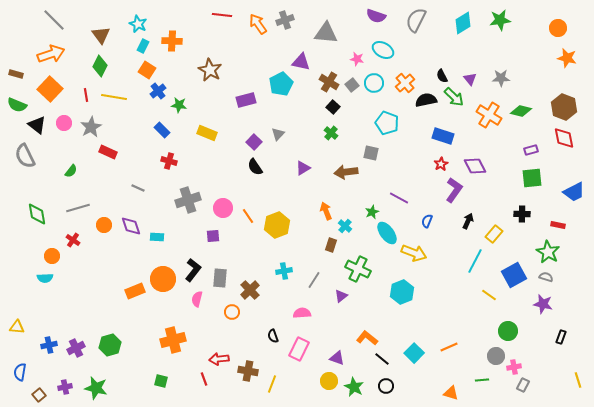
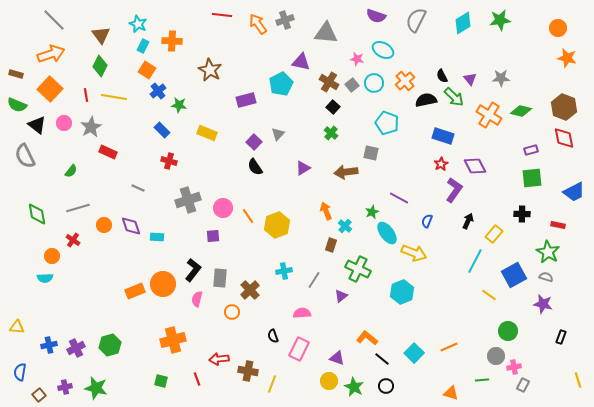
orange cross at (405, 83): moved 2 px up
orange circle at (163, 279): moved 5 px down
red line at (204, 379): moved 7 px left
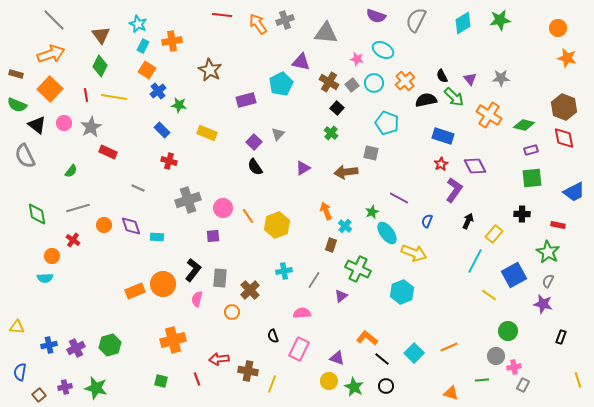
orange cross at (172, 41): rotated 12 degrees counterclockwise
black square at (333, 107): moved 4 px right, 1 px down
green diamond at (521, 111): moved 3 px right, 14 px down
gray semicircle at (546, 277): moved 2 px right, 4 px down; rotated 80 degrees counterclockwise
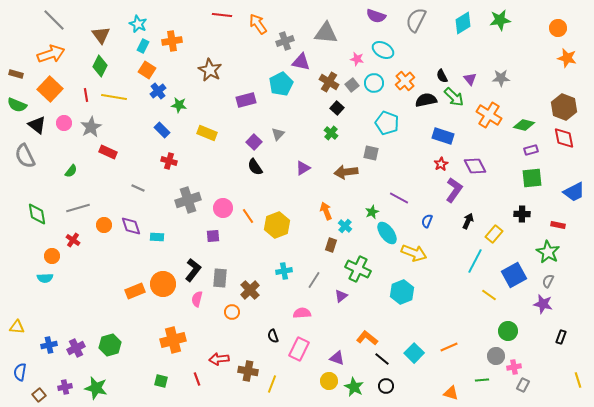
gray cross at (285, 20): moved 21 px down
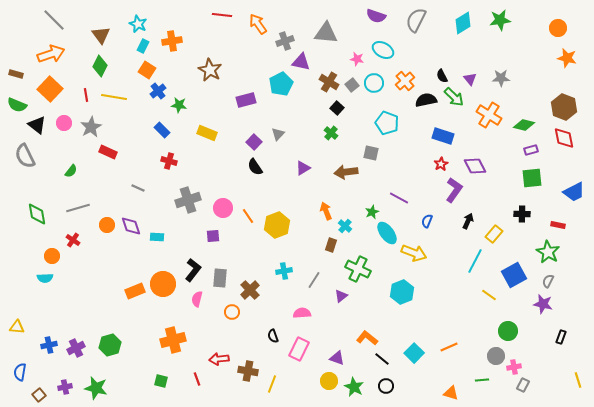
orange circle at (104, 225): moved 3 px right
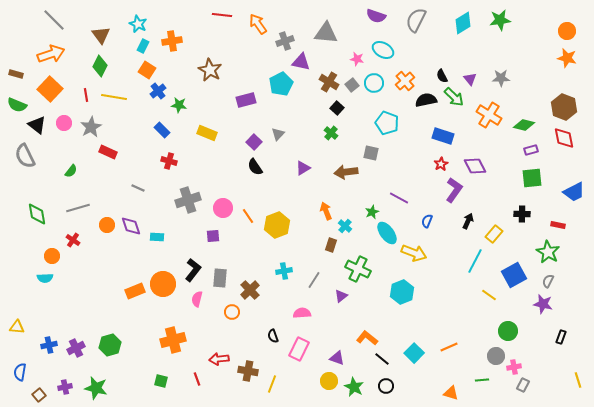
orange circle at (558, 28): moved 9 px right, 3 px down
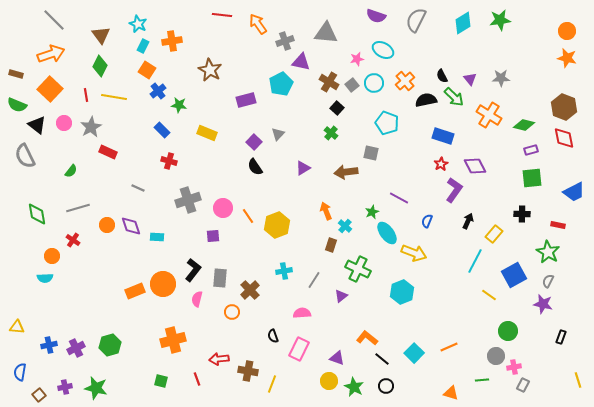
pink star at (357, 59): rotated 24 degrees counterclockwise
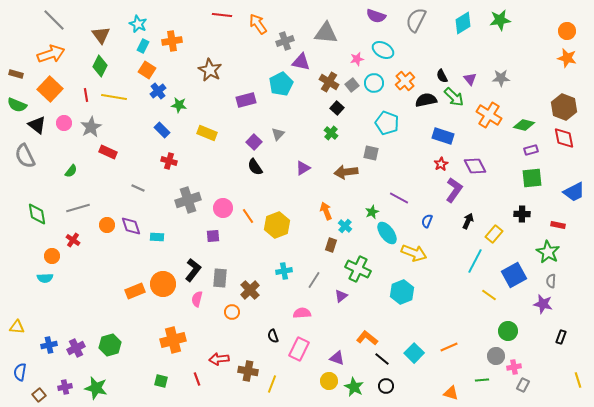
gray semicircle at (548, 281): moved 3 px right; rotated 24 degrees counterclockwise
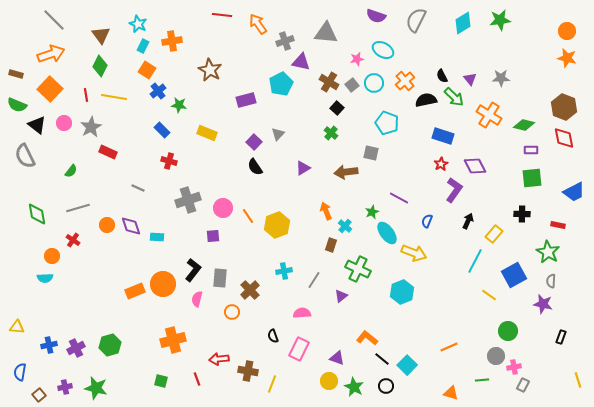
purple rectangle at (531, 150): rotated 16 degrees clockwise
cyan square at (414, 353): moved 7 px left, 12 px down
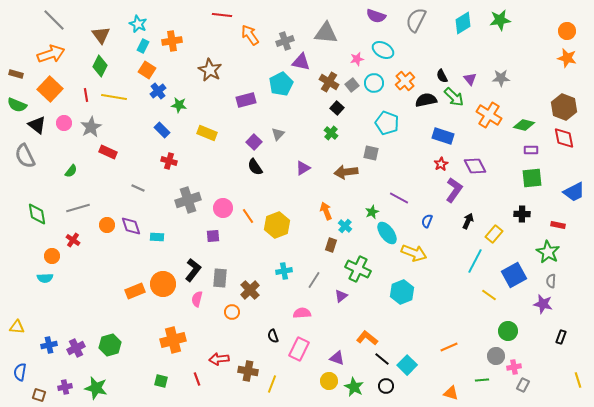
orange arrow at (258, 24): moved 8 px left, 11 px down
brown square at (39, 395): rotated 32 degrees counterclockwise
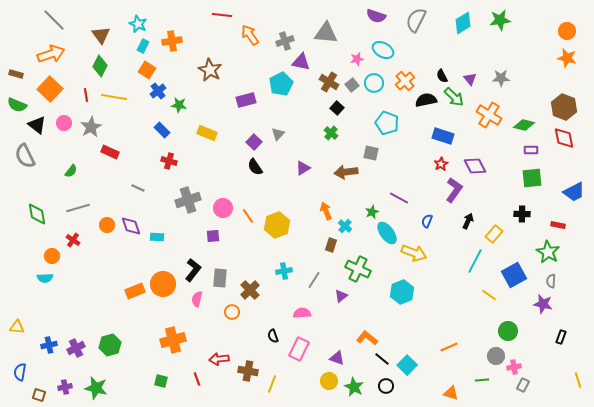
red rectangle at (108, 152): moved 2 px right
